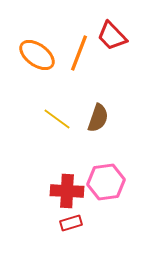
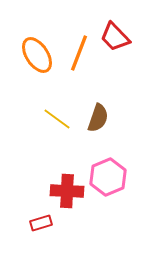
red trapezoid: moved 3 px right, 1 px down
orange ellipse: rotated 21 degrees clockwise
pink hexagon: moved 2 px right, 5 px up; rotated 15 degrees counterclockwise
red rectangle: moved 30 px left
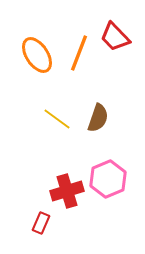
pink hexagon: moved 2 px down
red cross: rotated 20 degrees counterclockwise
red rectangle: rotated 50 degrees counterclockwise
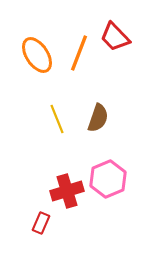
yellow line: rotated 32 degrees clockwise
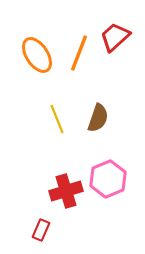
red trapezoid: rotated 92 degrees clockwise
red cross: moved 1 px left
red rectangle: moved 7 px down
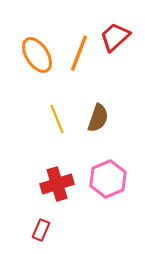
red cross: moved 9 px left, 7 px up
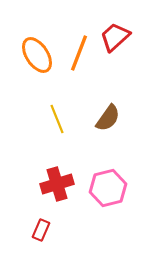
brown semicircle: moved 10 px right; rotated 16 degrees clockwise
pink hexagon: moved 9 px down; rotated 9 degrees clockwise
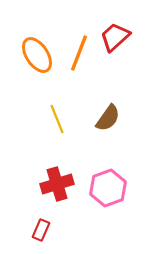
pink hexagon: rotated 6 degrees counterclockwise
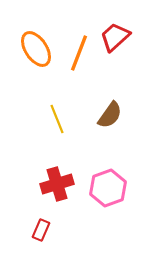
orange ellipse: moved 1 px left, 6 px up
brown semicircle: moved 2 px right, 3 px up
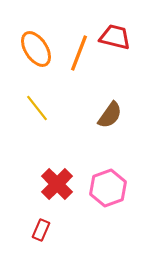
red trapezoid: rotated 56 degrees clockwise
yellow line: moved 20 px left, 11 px up; rotated 16 degrees counterclockwise
red cross: rotated 28 degrees counterclockwise
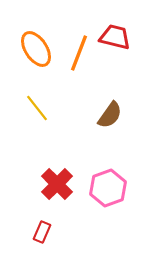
red rectangle: moved 1 px right, 2 px down
